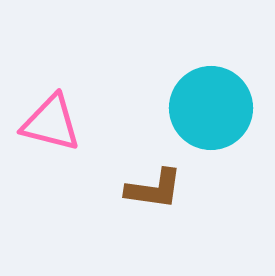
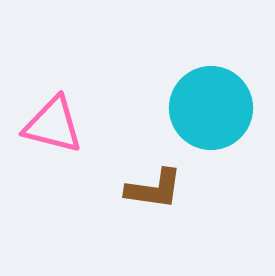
pink triangle: moved 2 px right, 2 px down
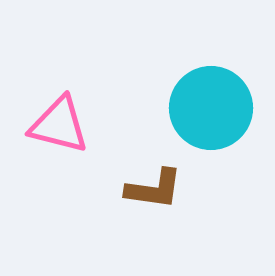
pink triangle: moved 6 px right
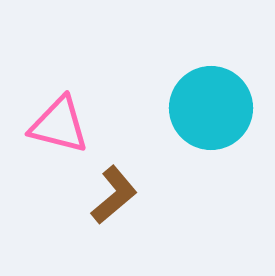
brown L-shape: moved 40 px left, 6 px down; rotated 48 degrees counterclockwise
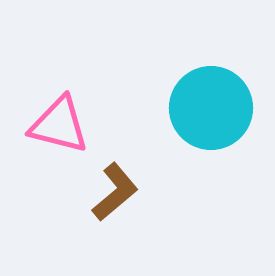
brown L-shape: moved 1 px right, 3 px up
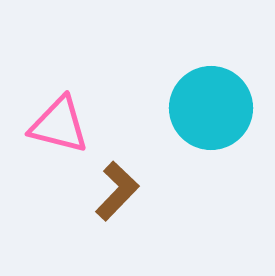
brown L-shape: moved 2 px right, 1 px up; rotated 6 degrees counterclockwise
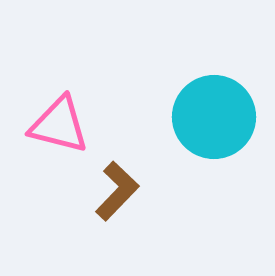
cyan circle: moved 3 px right, 9 px down
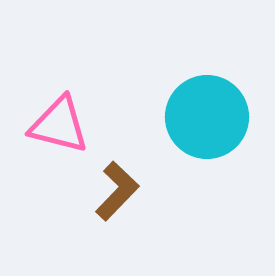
cyan circle: moved 7 px left
